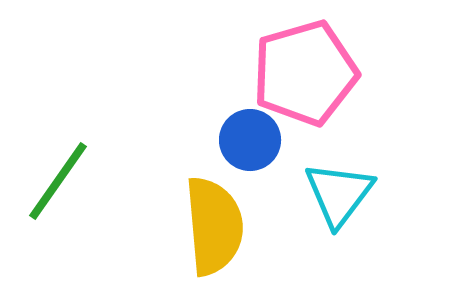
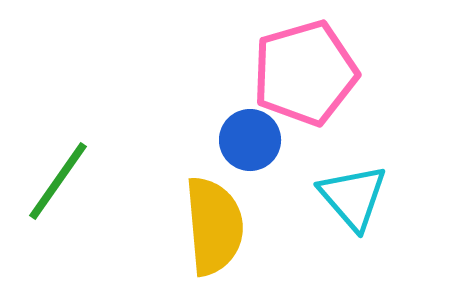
cyan triangle: moved 14 px right, 3 px down; rotated 18 degrees counterclockwise
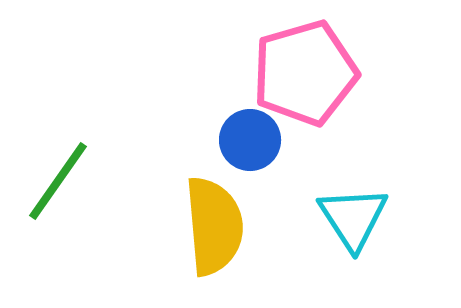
cyan triangle: moved 21 px down; rotated 8 degrees clockwise
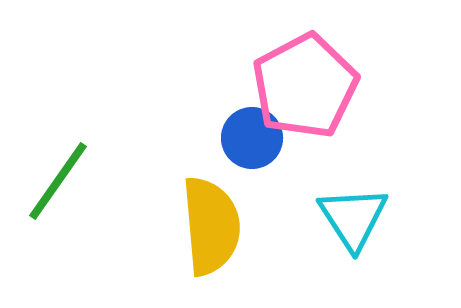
pink pentagon: moved 13 px down; rotated 12 degrees counterclockwise
blue circle: moved 2 px right, 2 px up
yellow semicircle: moved 3 px left
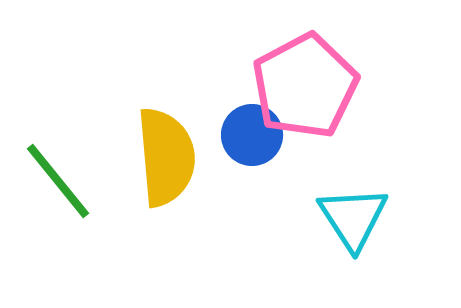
blue circle: moved 3 px up
green line: rotated 74 degrees counterclockwise
yellow semicircle: moved 45 px left, 69 px up
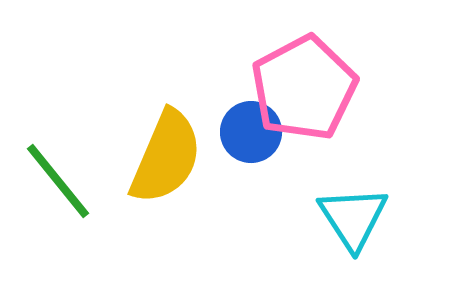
pink pentagon: moved 1 px left, 2 px down
blue circle: moved 1 px left, 3 px up
yellow semicircle: rotated 28 degrees clockwise
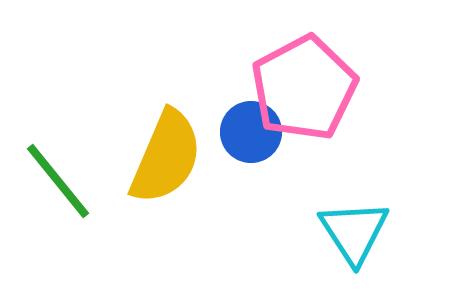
cyan triangle: moved 1 px right, 14 px down
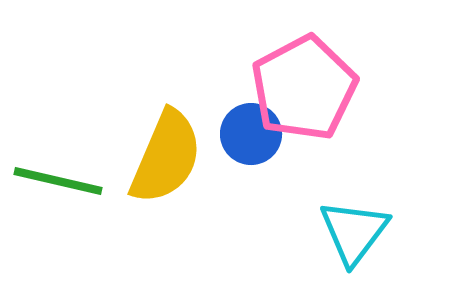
blue circle: moved 2 px down
green line: rotated 38 degrees counterclockwise
cyan triangle: rotated 10 degrees clockwise
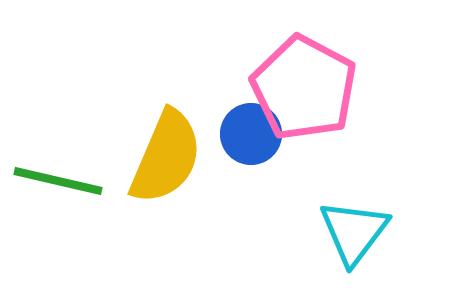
pink pentagon: rotated 16 degrees counterclockwise
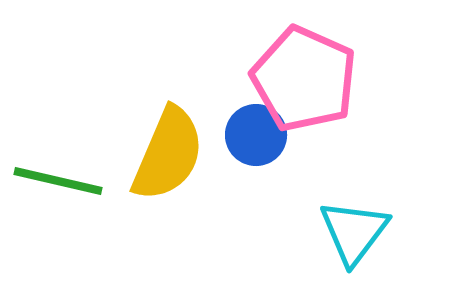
pink pentagon: moved 9 px up; rotated 4 degrees counterclockwise
blue circle: moved 5 px right, 1 px down
yellow semicircle: moved 2 px right, 3 px up
